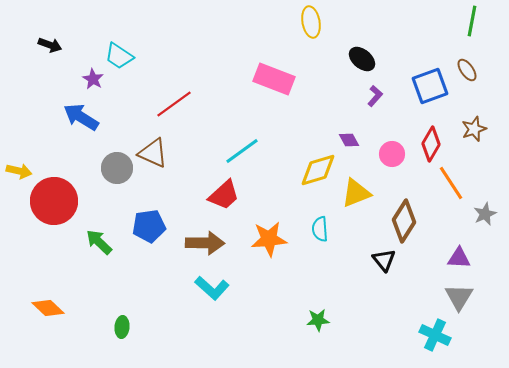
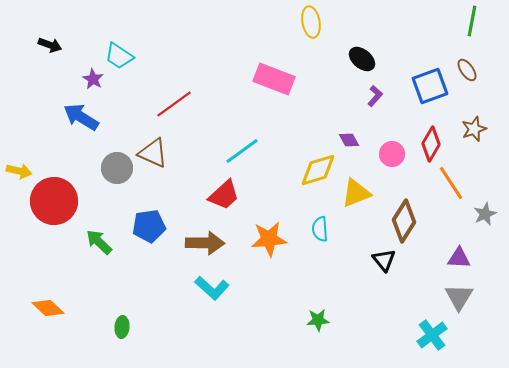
cyan cross: moved 3 px left; rotated 28 degrees clockwise
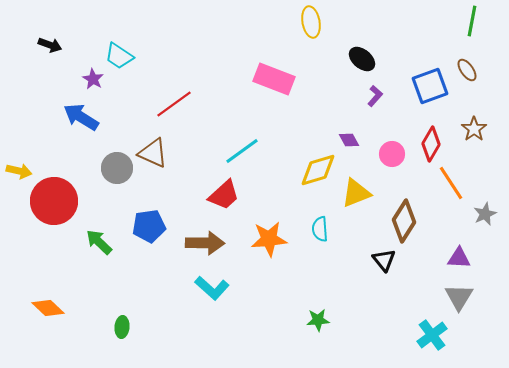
brown star: rotated 15 degrees counterclockwise
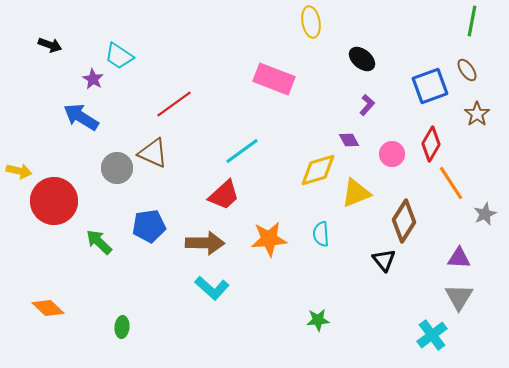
purple L-shape: moved 8 px left, 9 px down
brown star: moved 3 px right, 15 px up
cyan semicircle: moved 1 px right, 5 px down
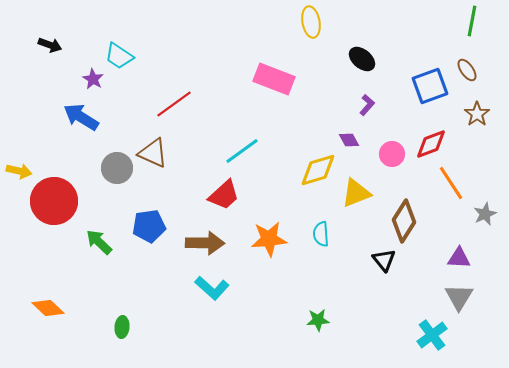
red diamond: rotated 40 degrees clockwise
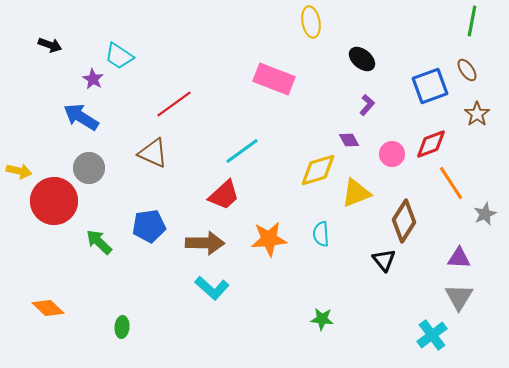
gray circle: moved 28 px left
green star: moved 4 px right, 1 px up; rotated 10 degrees clockwise
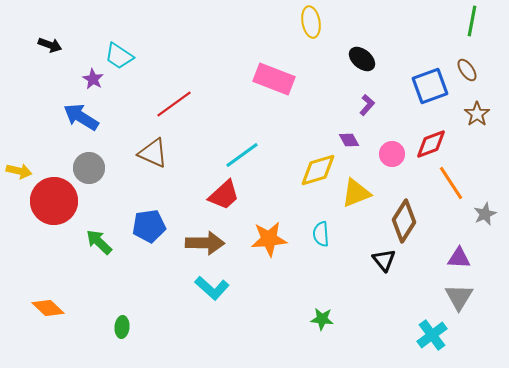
cyan line: moved 4 px down
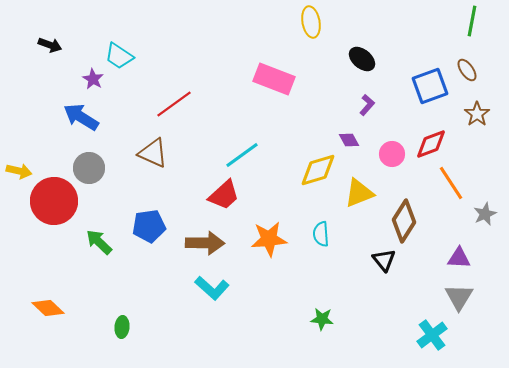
yellow triangle: moved 3 px right
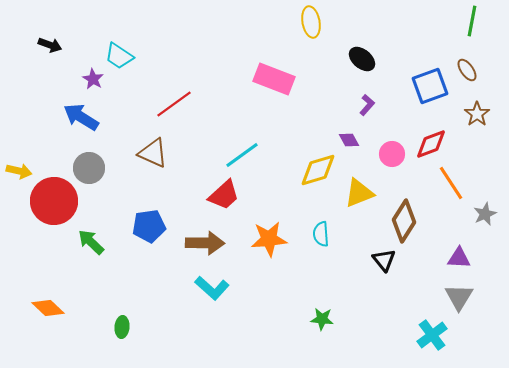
green arrow: moved 8 px left
